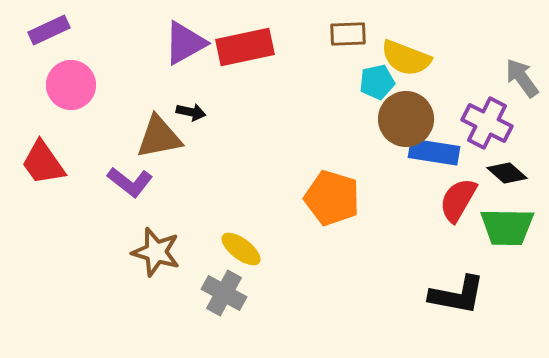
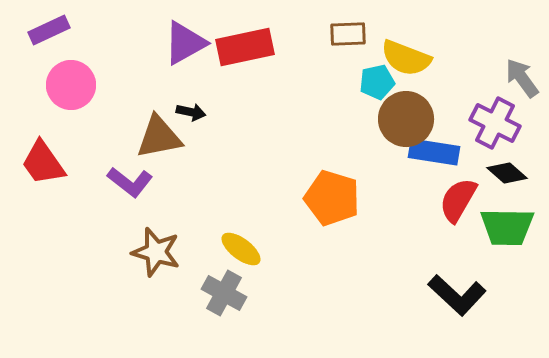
purple cross: moved 8 px right
black L-shape: rotated 32 degrees clockwise
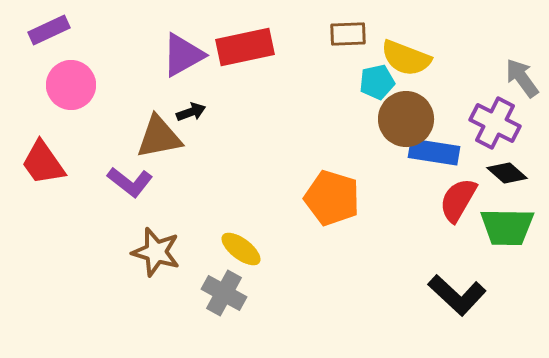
purple triangle: moved 2 px left, 12 px down
black arrow: rotated 32 degrees counterclockwise
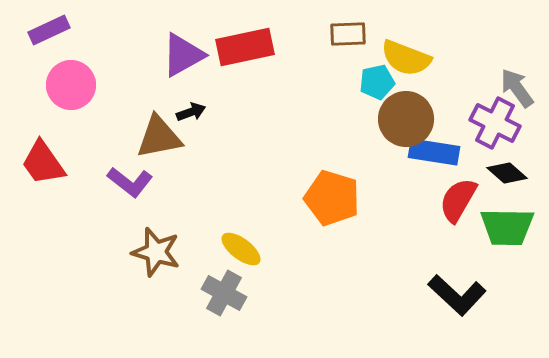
gray arrow: moved 5 px left, 10 px down
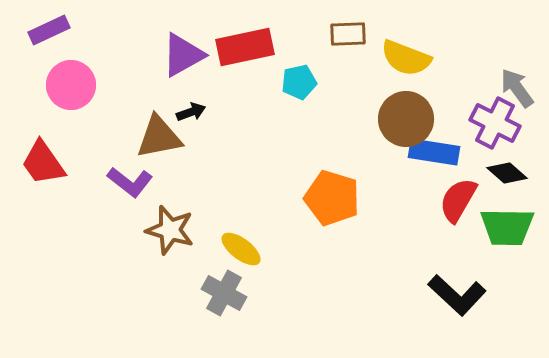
cyan pentagon: moved 78 px left
brown star: moved 14 px right, 22 px up
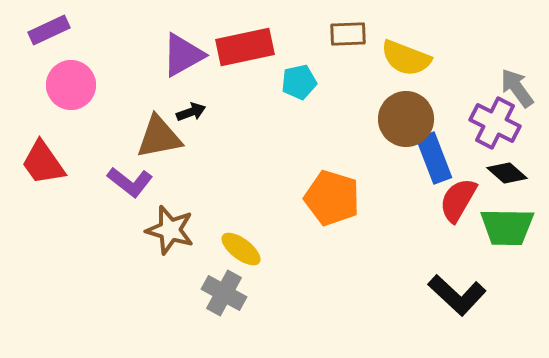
blue rectangle: moved 6 px down; rotated 60 degrees clockwise
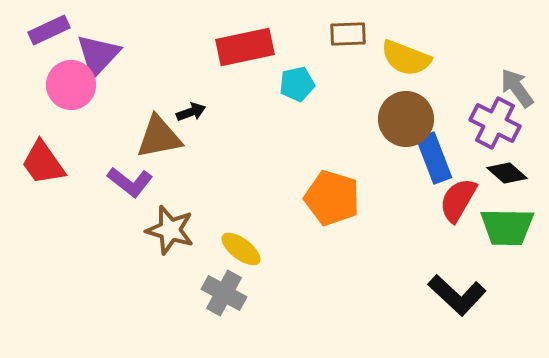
purple triangle: moved 85 px left; rotated 18 degrees counterclockwise
cyan pentagon: moved 2 px left, 2 px down
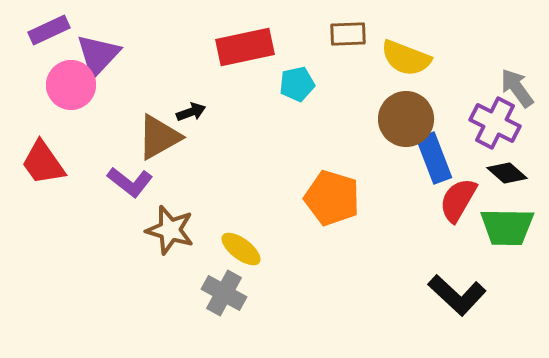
brown triangle: rotated 18 degrees counterclockwise
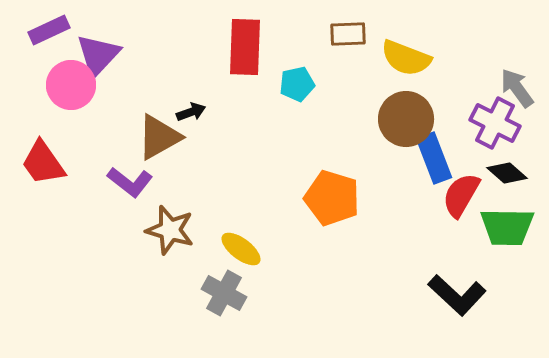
red rectangle: rotated 76 degrees counterclockwise
red semicircle: moved 3 px right, 5 px up
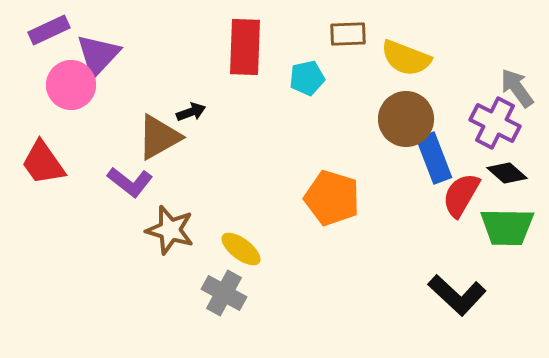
cyan pentagon: moved 10 px right, 6 px up
